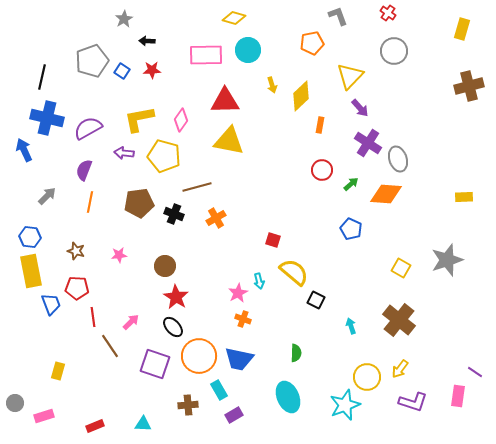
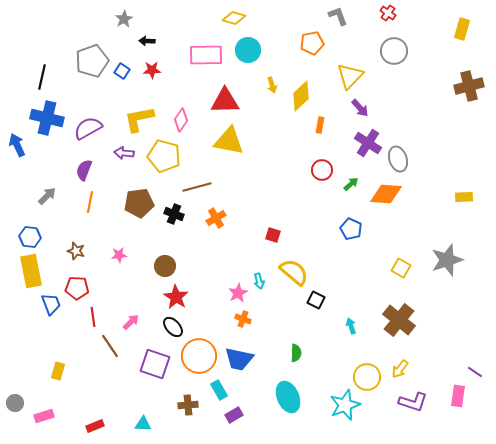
blue arrow at (24, 150): moved 7 px left, 5 px up
red square at (273, 240): moved 5 px up
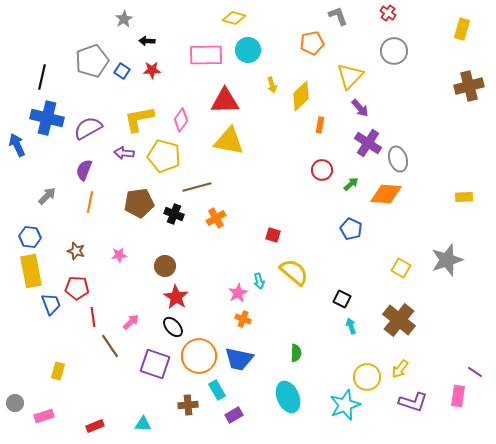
black square at (316, 300): moved 26 px right, 1 px up
cyan rectangle at (219, 390): moved 2 px left
